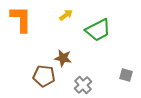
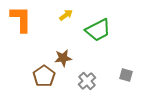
brown star: rotated 18 degrees counterclockwise
brown pentagon: rotated 30 degrees clockwise
gray cross: moved 4 px right, 4 px up
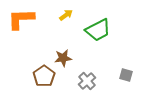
orange L-shape: rotated 92 degrees counterclockwise
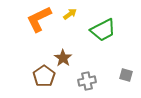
yellow arrow: moved 4 px right, 1 px up
orange L-shape: moved 18 px right; rotated 24 degrees counterclockwise
green trapezoid: moved 5 px right
brown star: rotated 30 degrees counterclockwise
gray cross: rotated 30 degrees clockwise
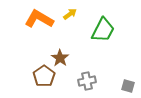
orange L-shape: rotated 56 degrees clockwise
green trapezoid: rotated 36 degrees counterclockwise
brown star: moved 3 px left
gray square: moved 2 px right, 11 px down
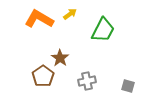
brown pentagon: moved 1 px left
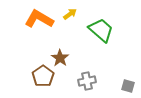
green trapezoid: moved 2 px left; rotated 76 degrees counterclockwise
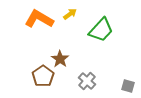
green trapezoid: rotated 92 degrees clockwise
brown star: moved 1 px down
gray cross: rotated 36 degrees counterclockwise
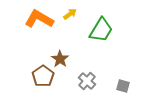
green trapezoid: rotated 12 degrees counterclockwise
gray square: moved 5 px left
